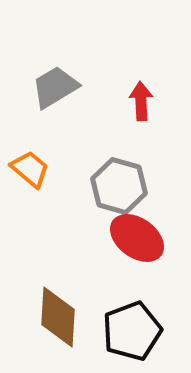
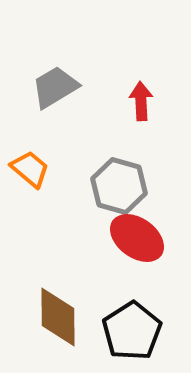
brown diamond: rotated 4 degrees counterclockwise
black pentagon: rotated 12 degrees counterclockwise
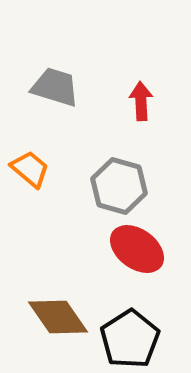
gray trapezoid: rotated 48 degrees clockwise
red ellipse: moved 11 px down
brown diamond: rotated 34 degrees counterclockwise
black pentagon: moved 2 px left, 8 px down
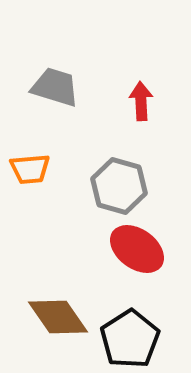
orange trapezoid: rotated 135 degrees clockwise
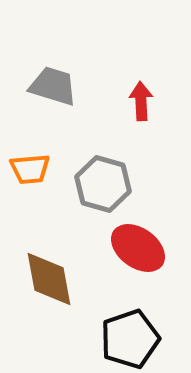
gray trapezoid: moved 2 px left, 1 px up
gray hexagon: moved 16 px left, 2 px up
red ellipse: moved 1 px right, 1 px up
brown diamond: moved 9 px left, 38 px up; rotated 24 degrees clockwise
black pentagon: rotated 14 degrees clockwise
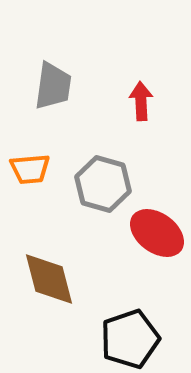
gray trapezoid: rotated 81 degrees clockwise
red ellipse: moved 19 px right, 15 px up
brown diamond: rotated 4 degrees counterclockwise
